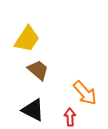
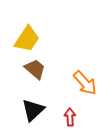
brown trapezoid: moved 3 px left, 1 px up
orange arrow: moved 10 px up
black triangle: rotated 50 degrees clockwise
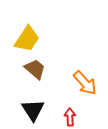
black triangle: rotated 20 degrees counterclockwise
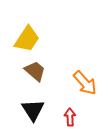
brown trapezoid: moved 2 px down
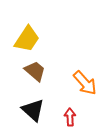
black triangle: rotated 15 degrees counterclockwise
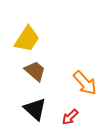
black triangle: moved 2 px right, 1 px up
red arrow: rotated 132 degrees counterclockwise
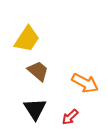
brown trapezoid: moved 3 px right
orange arrow: rotated 20 degrees counterclockwise
black triangle: rotated 15 degrees clockwise
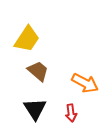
red arrow: moved 1 px right, 4 px up; rotated 54 degrees counterclockwise
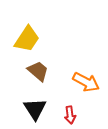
orange arrow: moved 1 px right, 1 px up
red arrow: moved 1 px left, 2 px down
